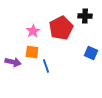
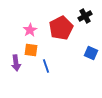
black cross: rotated 32 degrees counterclockwise
pink star: moved 3 px left, 1 px up
orange square: moved 1 px left, 2 px up
purple arrow: moved 3 px right, 1 px down; rotated 70 degrees clockwise
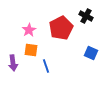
black cross: moved 1 px right; rotated 32 degrees counterclockwise
pink star: moved 1 px left
purple arrow: moved 3 px left
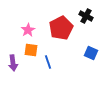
pink star: moved 1 px left
blue line: moved 2 px right, 4 px up
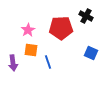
red pentagon: rotated 25 degrees clockwise
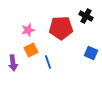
pink star: rotated 16 degrees clockwise
orange square: rotated 32 degrees counterclockwise
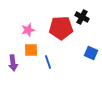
black cross: moved 4 px left, 1 px down
orange square: rotated 24 degrees clockwise
